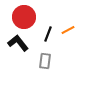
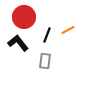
black line: moved 1 px left, 1 px down
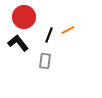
black line: moved 2 px right
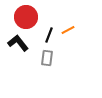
red circle: moved 2 px right
gray rectangle: moved 2 px right, 3 px up
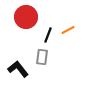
black line: moved 1 px left
black L-shape: moved 26 px down
gray rectangle: moved 5 px left, 1 px up
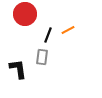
red circle: moved 1 px left, 3 px up
black L-shape: rotated 30 degrees clockwise
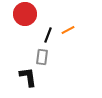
black L-shape: moved 10 px right, 8 px down
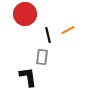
black line: rotated 35 degrees counterclockwise
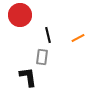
red circle: moved 5 px left, 1 px down
orange line: moved 10 px right, 8 px down
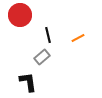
gray rectangle: rotated 42 degrees clockwise
black L-shape: moved 5 px down
